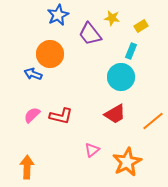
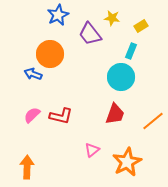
red trapezoid: rotated 40 degrees counterclockwise
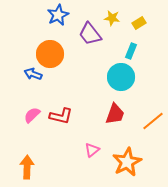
yellow rectangle: moved 2 px left, 3 px up
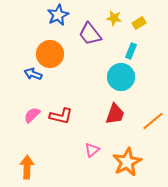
yellow star: moved 2 px right
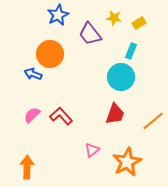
red L-shape: rotated 145 degrees counterclockwise
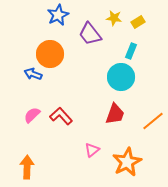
yellow rectangle: moved 1 px left, 1 px up
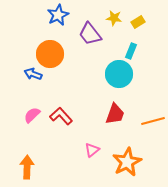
cyan circle: moved 2 px left, 3 px up
orange line: rotated 25 degrees clockwise
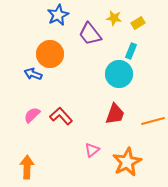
yellow rectangle: moved 1 px down
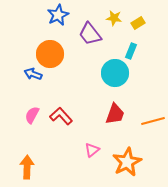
cyan circle: moved 4 px left, 1 px up
pink semicircle: rotated 18 degrees counterclockwise
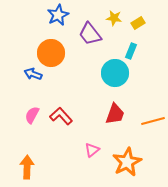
orange circle: moved 1 px right, 1 px up
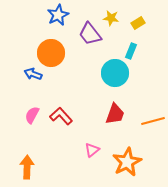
yellow star: moved 3 px left
